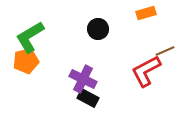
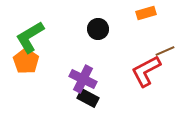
orange pentagon: rotated 25 degrees counterclockwise
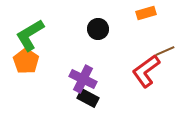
green L-shape: moved 2 px up
red L-shape: rotated 8 degrees counterclockwise
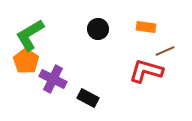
orange rectangle: moved 14 px down; rotated 24 degrees clockwise
red L-shape: rotated 52 degrees clockwise
purple cross: moved 30 px left
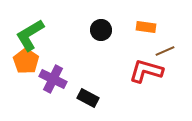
black circle: moved 3 px right, 1 px down
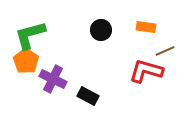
green L-shape: rotated 16 degrees clockwise
black rectangle: moved 2 px up
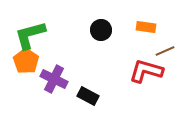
purple cross: moved 1 px right
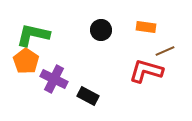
green L-shape: moved 3 px right; rotated 28 degrees clockwise
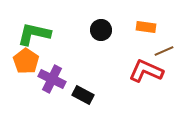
green L-shape: moved 1 px right, 1 px up
brown line: moved 1 px left
red L-shape: rotated 8 degrees clockwise
purple cross: moved 2 px left
black rectangle: moved 5 px left, 1 px up
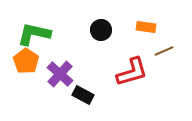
red L-shape: moved 14 px left, 1 px down; rotated 140 degrees clockwise
purple cross: moved 8 px right, 5 px up; rotated 16 degrees clockwise
